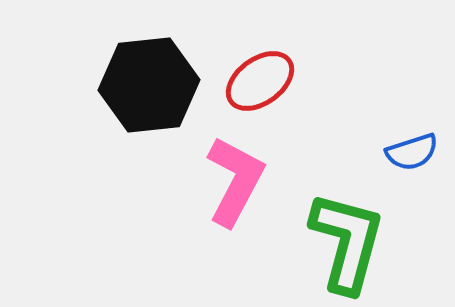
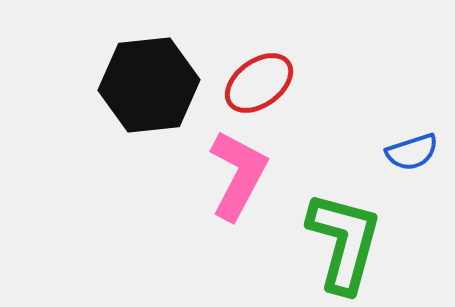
red ellipse: moved 1 px left, 2 px down
pink L-shape: moved 3 px right, 6 px up
green L-shape: moved 3 px left
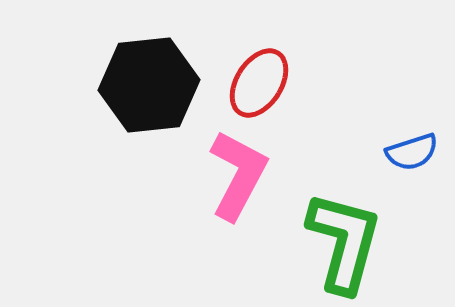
red ellipse: rotated 22 degrees counterclockwise
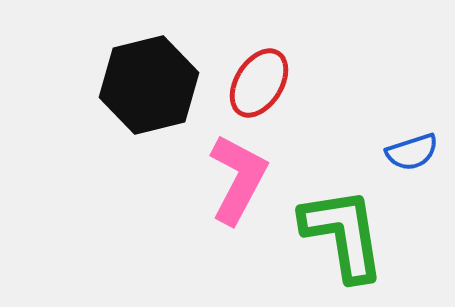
black hexagon: rotated 8 degrees counterclockwise
pink L-shape: moved 4 px down
green L-shape: moved 1 px left, 8 px up; rotated 24 degrees counterclockwise
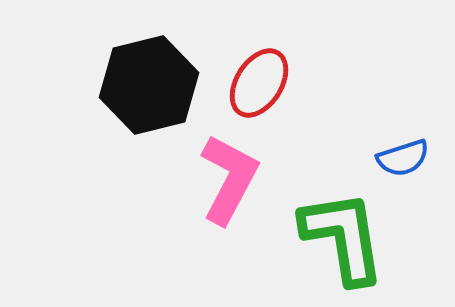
blue semicircle: moved 9 px left, 6 px down
pink L-shape: moved 9 px left
green L-shape: moved 3 px down
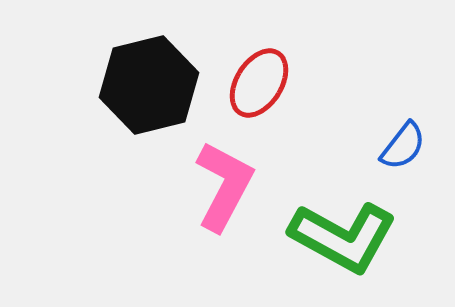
blue semicircle: moved 12 px up; rotated 34 degrees counterclockwise
pink L-shape: moved 5 px left, 7 px down
green L-shape: rotated 128 degrees clockwise
